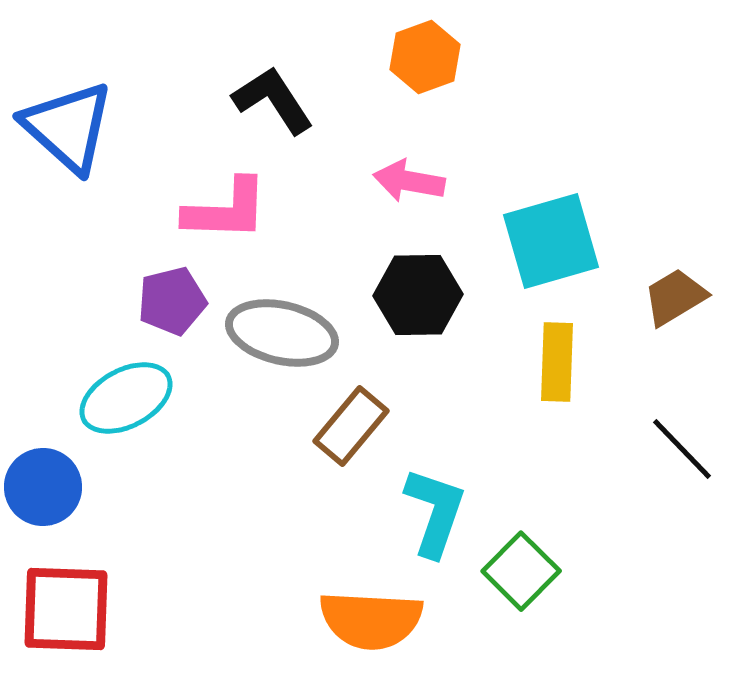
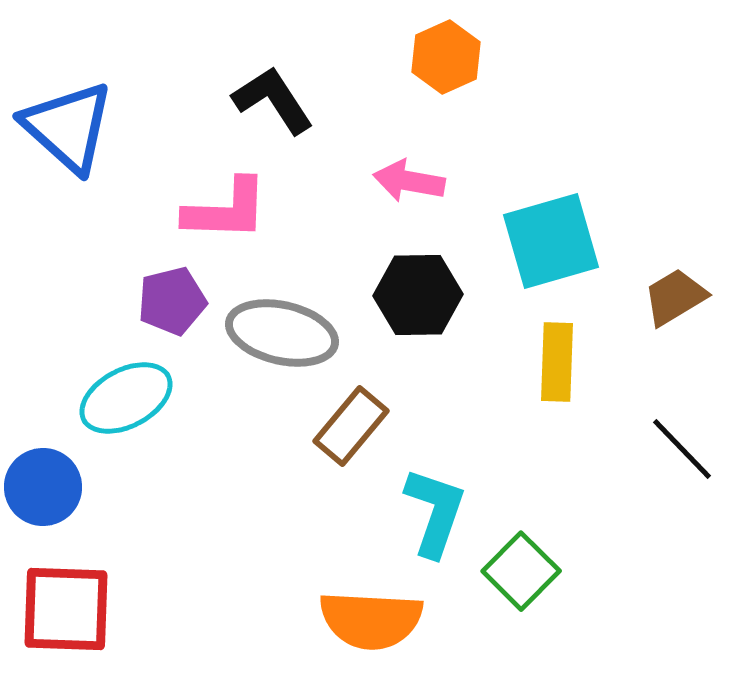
orange hexagon: moved 21 px right; rotated 4 degrees counterclockwise
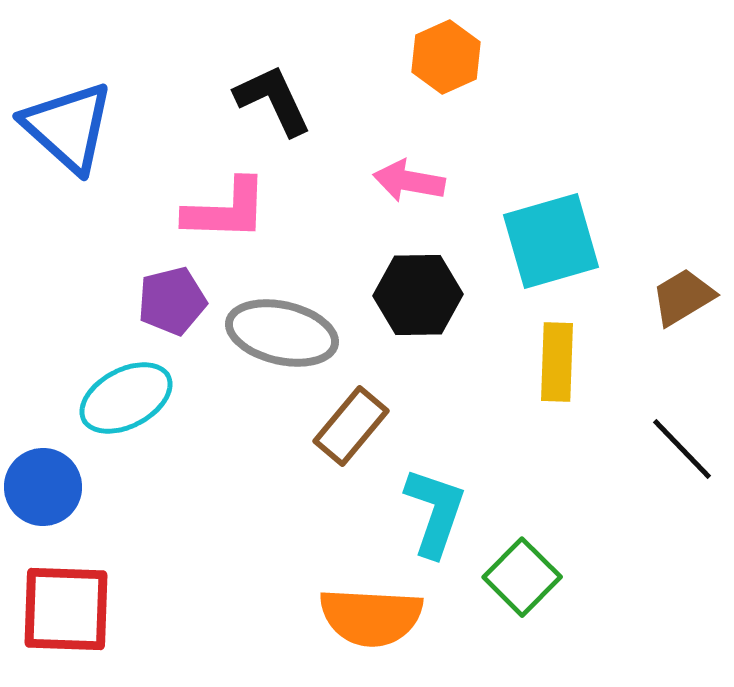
black L-shape: rotated 8 degrees clockwise
brown trapezoid: moved 8 px right
green square: moved 1 px right, 6 px down
orange semicircle: moved 3 px up
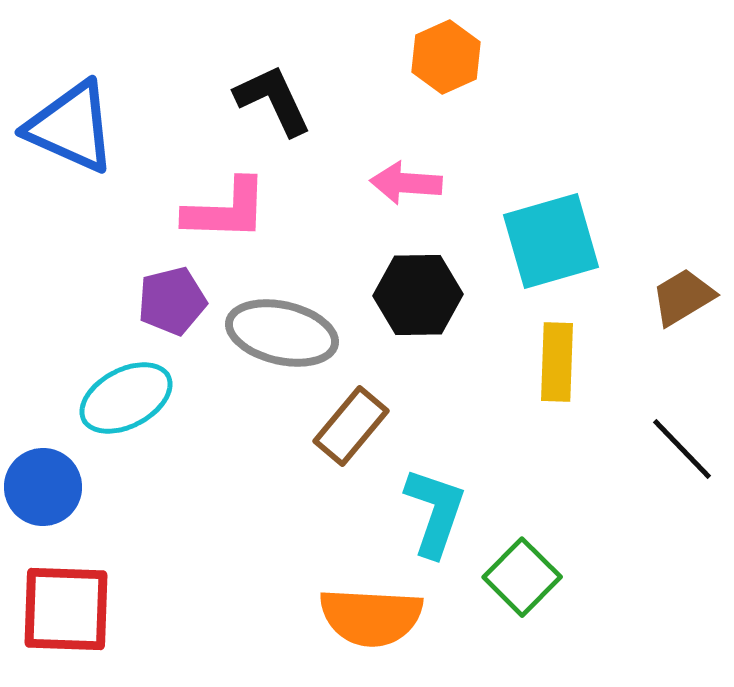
blue triangle: moved 3 px right; rotated 18 degrees counterclockwise
pink arrow: moved 3 px left, 2 px down; rotated 6 degrees counterclockwise
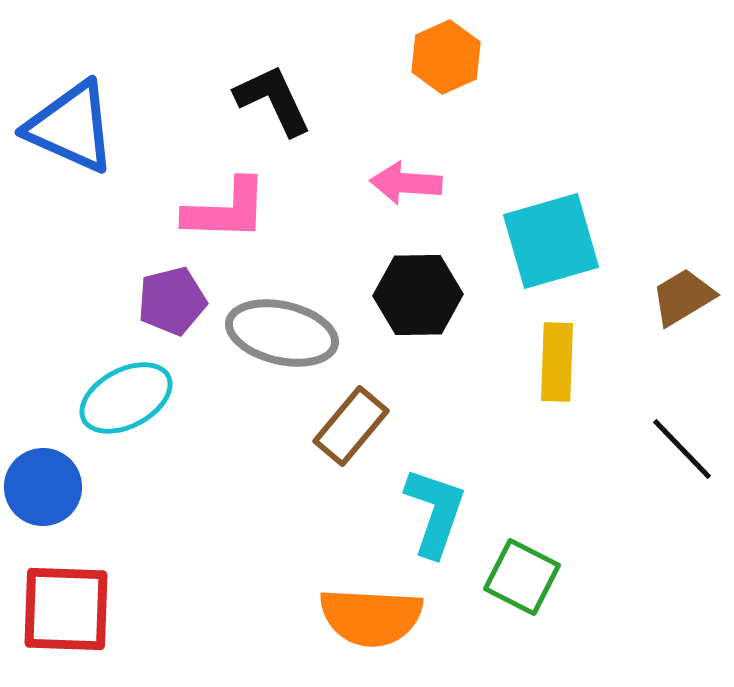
green square: rotated 18 degrees counterclockwise
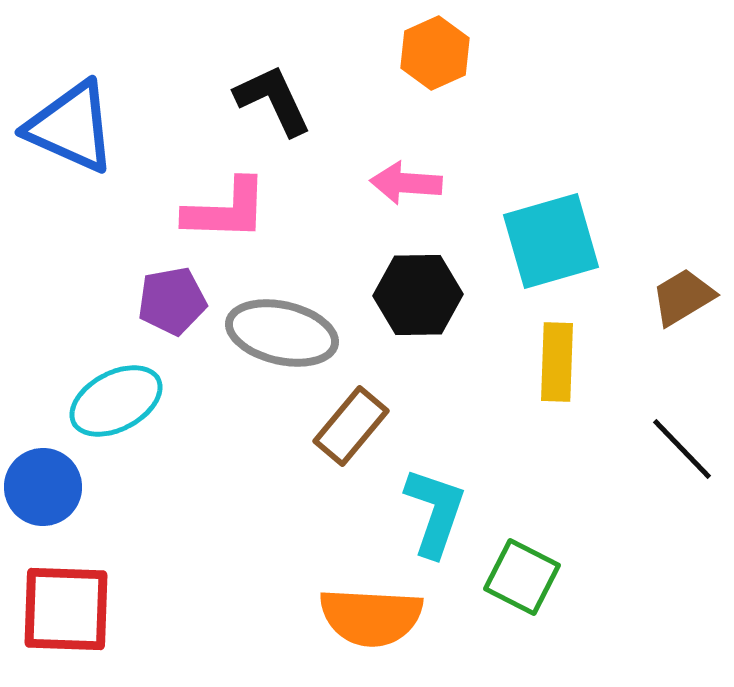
orange hexagon: moved 11 px left, 4 px up
purple pentagon: rotated 4 degrees clockwise
cyan ellipse: moved 10 px left, 3 px down
